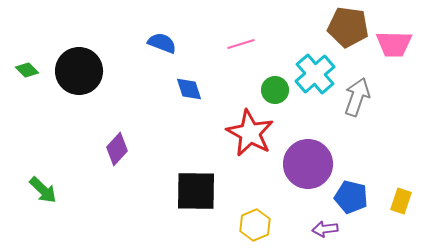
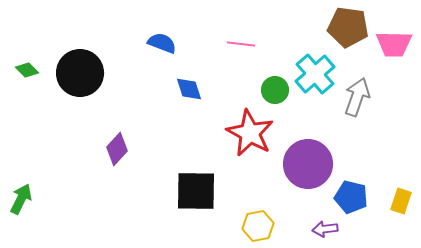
pink line: rotated 24 degrees clockwise
black circle: moved 1 px right, 2 px down
green arrow: moved 22 px left, 9 px down; rotated 108 degrees counterclockwise
yellow hexagon: moved 3 px right, 1 px down; rotated 12 degrees clockwise
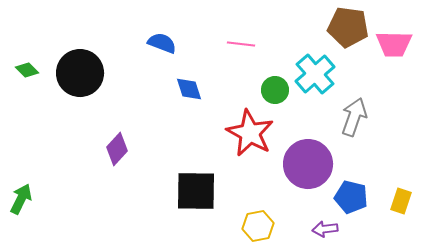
gray arrow: moved 3 px left, 20 px down
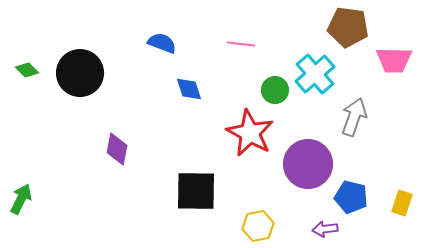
pink trapezoid: moved 16 px down
purple diamond: rotated 32 degrees counterclockwise
yellow rectangle: moved 1 px right, 2 px down
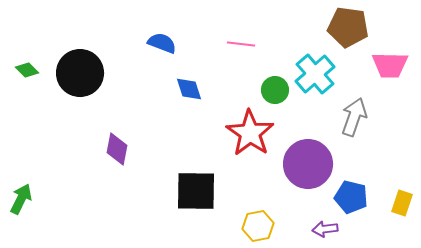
pink trapezoid: moved 4 px left, 5 px down
red star: rotated 6 degrees clockwise
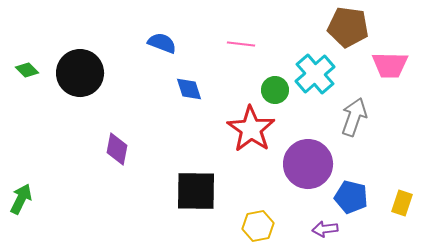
red star: moved 1 px right, 4 px up
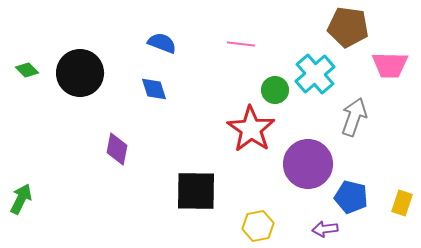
blue diamond: moved 35 px left
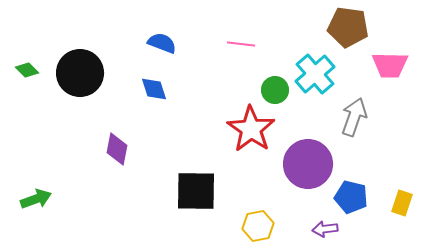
green arrow: moved 15 px right; rotated 44 degrees clockwise
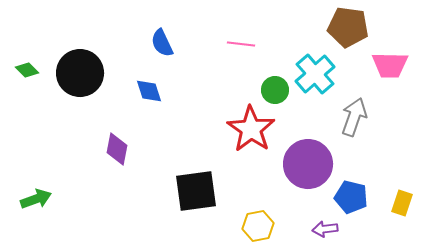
blue semicircle: rotated 136 degrees counterclockwise
blue diamond: moved 5 px left, 2 px down
black square: rotated 9 degrees counterclockwise
